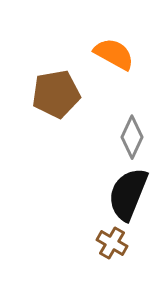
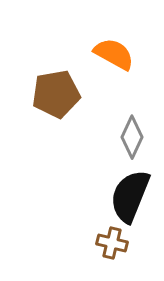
black semicircle: moved 2 px right, 2 px down
brown cross: rotated 16 degrees counterclockwise
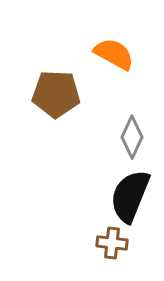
brown pentagon: rotated 12 degrees clockwise
brown cross: rotated 8 degrees counterclockwise
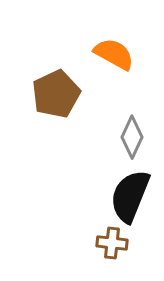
brown pentagon: rotated 27 degrees counterclockwise
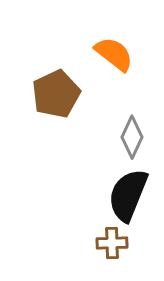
orange semicircle: rotated 9 degrees clockwise
black semicircle: moved 2 px left, 1 px up
brown cross: rotated 8 degrees counterclockwise
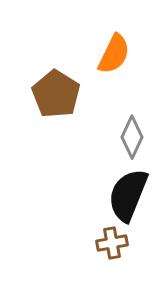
orange semicircle: rotated 78 degrees clockwise
brown pentagon: rotated 15 degrees counterclockwise
brown cross: rotated 8 degrees counterclockwise
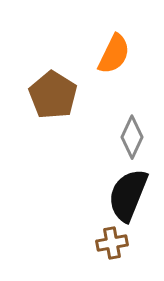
brown pentagon: moved 3 px left, 1 px down
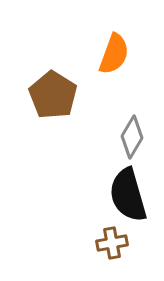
orange semicircle: rotated 6 degrees counterclockwise
gray diamond: rotated 6 degrees clockwise
black semicircle: rotated 38 degrees counterclockwise
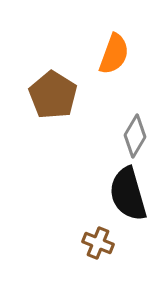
gray diamond: moved 3 px right, 1 px up
black semicircle: moved 1 px up
brown cross: moved 14 px left; rotated 32 degrees clockwise
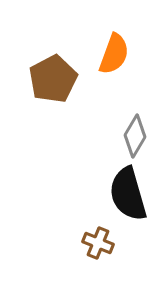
brown pentagon: moved 16 px up; rotated 12 degrees clockwise
